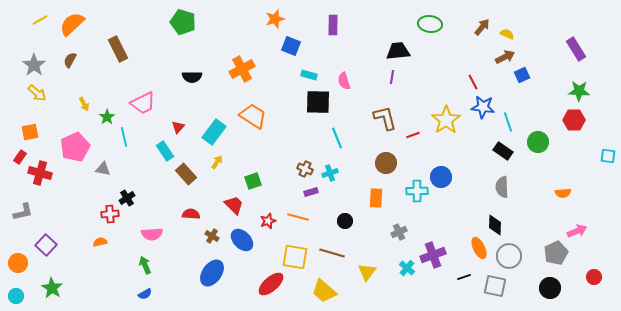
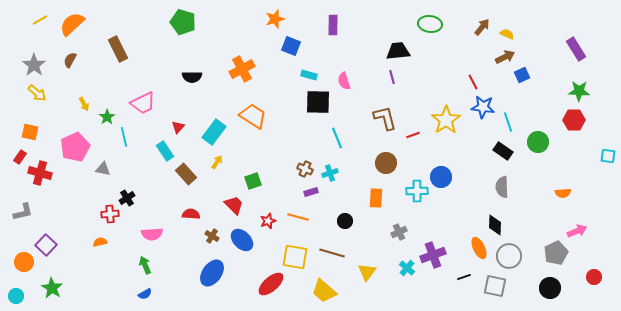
purple line at (392, 77): rotated 24 degrees counterclockwise
orange square at (30, 132): rotated 24 degrees clockwise
orange circle at (18, 263): moved 6 px right, 1 px up
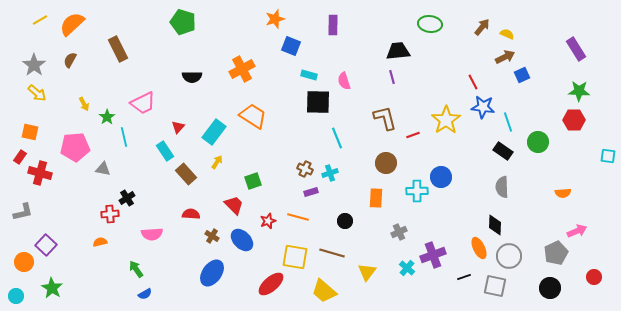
pink pentagon at (75, 147): rotated 20 degrees clockwise
green arrow at (145, 265): moved 9 px left, 4 px down; rotated 12 degrees counterclockwise
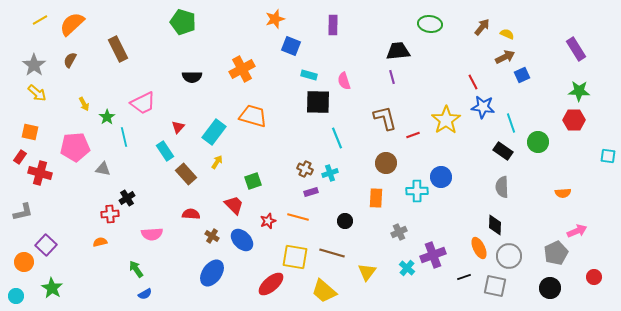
orange trapezoid at (253, 116): rotated 16 degrees counterclockwise
cyan line at (508, 122): moved 3 px right, 1 px down
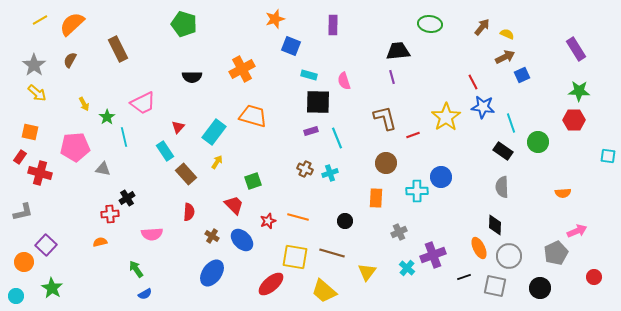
green pentagon at (183, 22): moved 1 px right, 2 px down
yellow star at (446, 120): moved 3 px up
purple rectangle at (311, 192): moved 61 px up
red semicircle at (191, 214): moved 2 px left, 2 px up; rotated 90 degrees clockwise
black circle at (550, 288): moved 10 px left
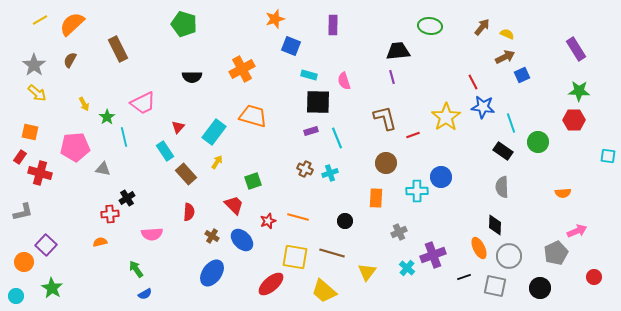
green ellipse at (430, 24): moved 2 px down
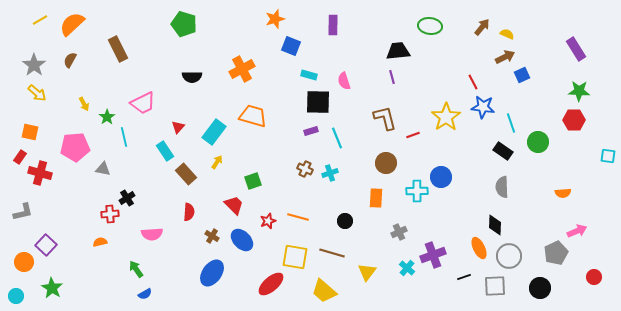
gray square at (495, 286): rotated 15 degrees counterclockwise
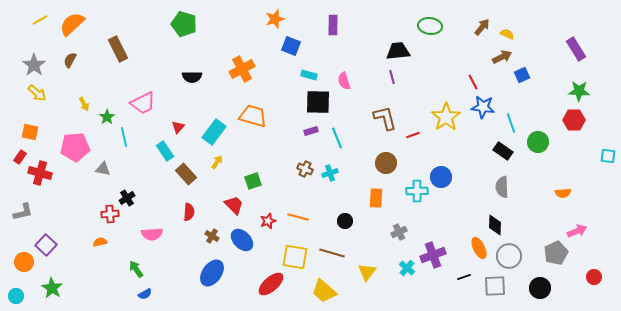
brown arrow at (505, 57): moved 3 px left
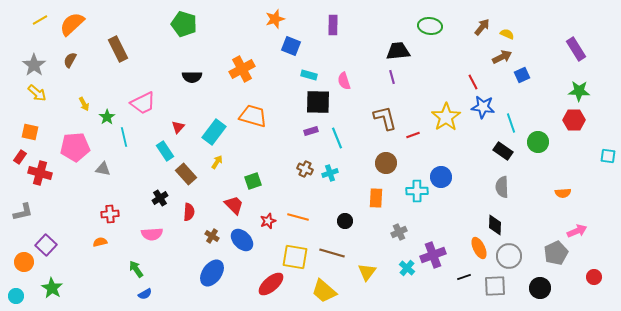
black cross at (127, 198): moved 33 px right
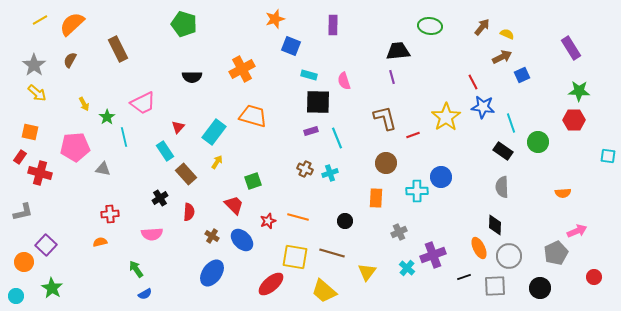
purple rectangle at (576, 49): moved 5 px left, 1 px up
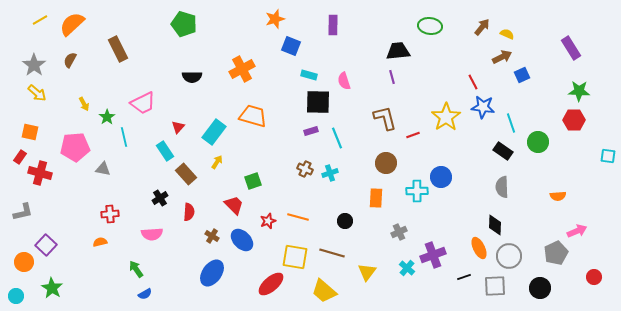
orange semicircle at (563, 193): moved 5 px left, 3 px down
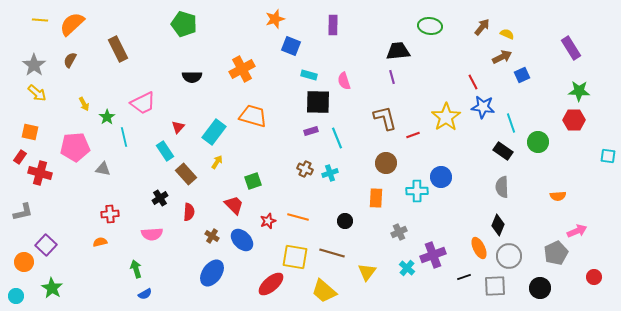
yellow line at (40, 20): rotated 35 degrees clockwise
black diamond at (495, 225): moved 3 px right; rotated 20 degrees clockwise
green arrow at (136, 269): rotated 18 degrees clockwise
